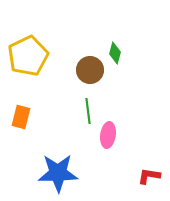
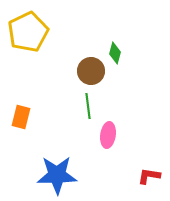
yellow pentagon: moved 24 px up
brown circle: moved 1 px right, 1 px down
green line: moved 5 px up
blue star: moved 1 px left, 2 px down
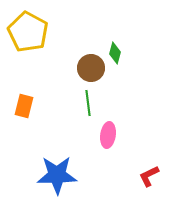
yellow pentagon: rotated 18 degrees counterclockwise
brown circle: moved 3 px up
green line: moved 3 px up
orange rectangle: moved 3 px right, 11 px up
red L-shape: rotated 35 degrees counterclockwise
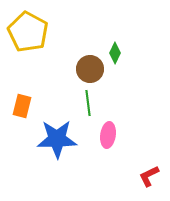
green diamond: rotated 10 degrees clockwise
brown circle: moved 1 px left, 1 px down
orange rectangle: moved 2 px left
blue star: moved 36 px up
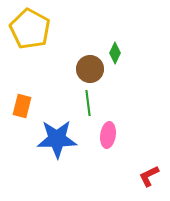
yellow pentagon: moved 2 px right, 3 px up
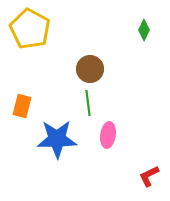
green diamond: moved 29 px right, 23 px up
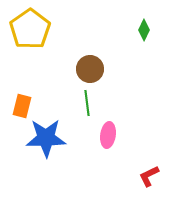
yellow pentagon: rotated 9 degrees clockwise
green line: moved 1 px left
blue star: moved 11 px left, 1 px up
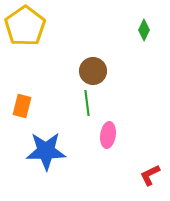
yellow pentagon: moved 5 px left, 3 px up
brown circle: moved 3 px right, 2 px down
blue star: moved 13 px down
red L-shape: moved 1 px right, 1 px up
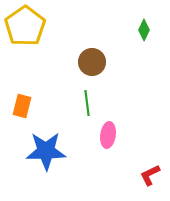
brown circle: moved 1 px left, 9 px up
